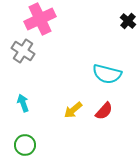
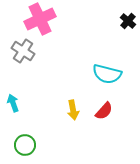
cyan arrow: moved 10 px left
yellow arrow: rotated 60 degrees counterclockwise
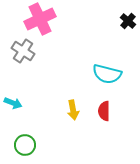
cyan arrow: rotated 132 degrees clockwise
red semicircle: rotated 138 degrees clockwise
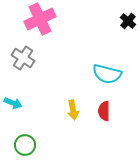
gray cross: moved 7 px down
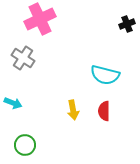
black cross: moved 1 px left, 3 px down; rotated 28 degrees clockwise
cyan semicircle: moved 2 px left, 1 px down
